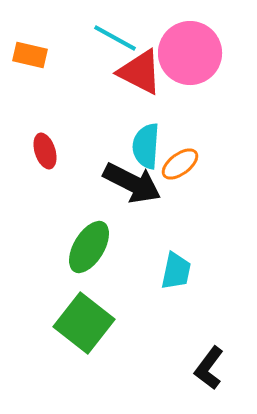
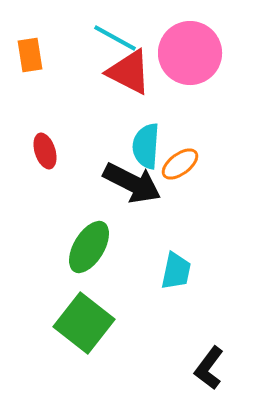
orange rectangle: rotated 68 degrees clockwise
red triangle: moved 11 px left
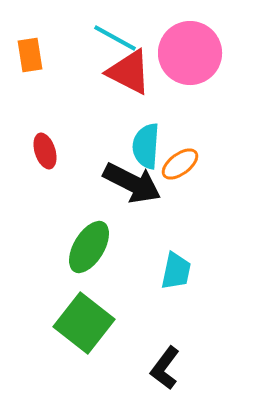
black L-shape: moved 44 px left
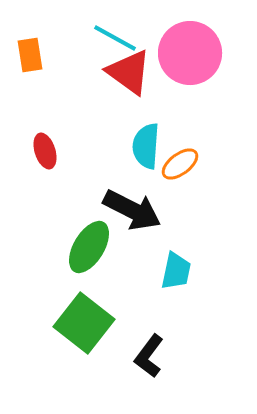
red triangle: rotated 9 degrees clockwise
black arrow: moved 27 px down
black L-shape: moved 16 px left, 12 px up
